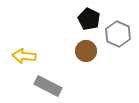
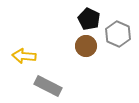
brown circle: moved 5 px up
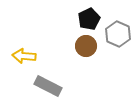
black pentagon: rotated 20 degrees clockwise
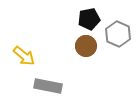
black pentagon: rotated 15 degrees clockwise
yellow arrow: rotated 145 degrees counterclockwise
gray rectangle: rotated 16 degrees counterclockwise
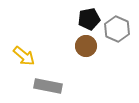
gray hexagon: moved 1 px left, 5 px up
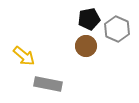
gray rectangle: moved 2 px up
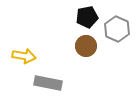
black pentagon: moved 2 px left, 2 px up
yellow arrow: rotated 30 degrees counterclockwise
gray rectangle: moved 1 px up
